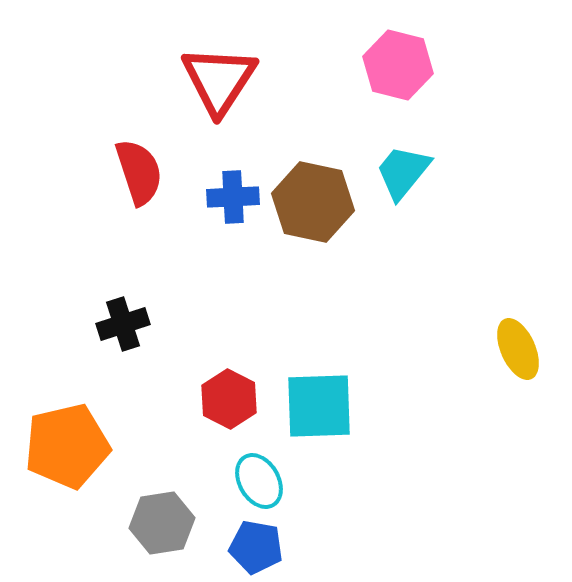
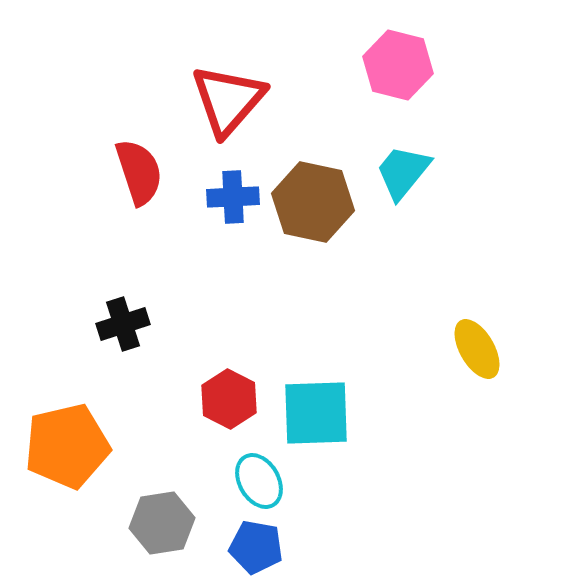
red triangle: moved 9 px right, 20 px down; rotated 8 degrees clockwise
yellow ellipse: moved 41 px left; rotated 6 degrees counterclockwise
cyan square: moved 3 px left, 7 px down
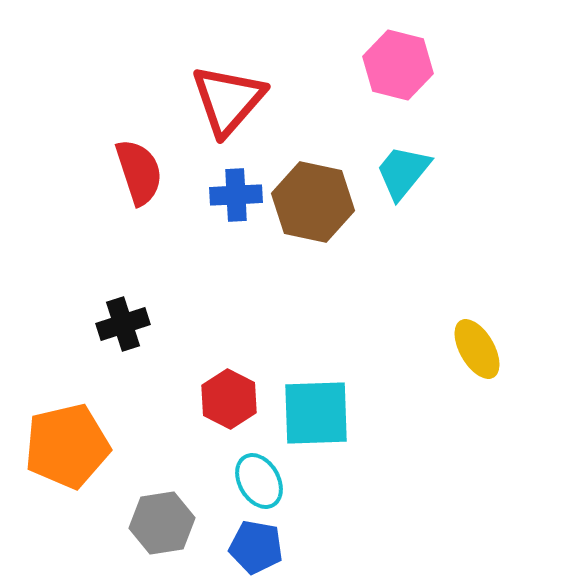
blue cross: moved 3 px right, 2 px up
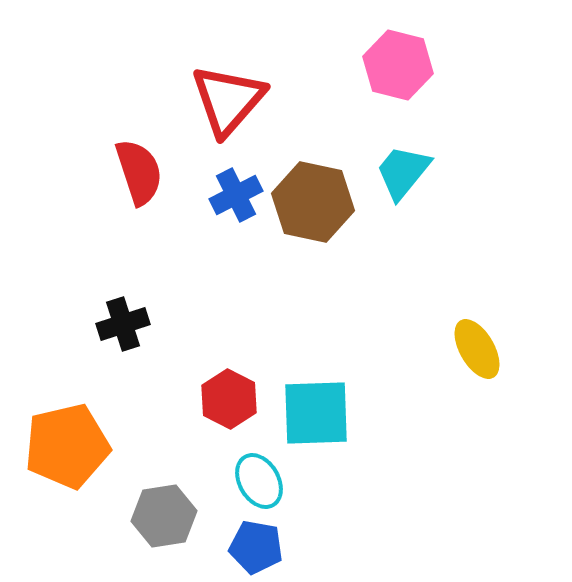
blue cross: rotated 24 degrees counterclockwise
gray hexagon: moved 2 px right, 7 px up
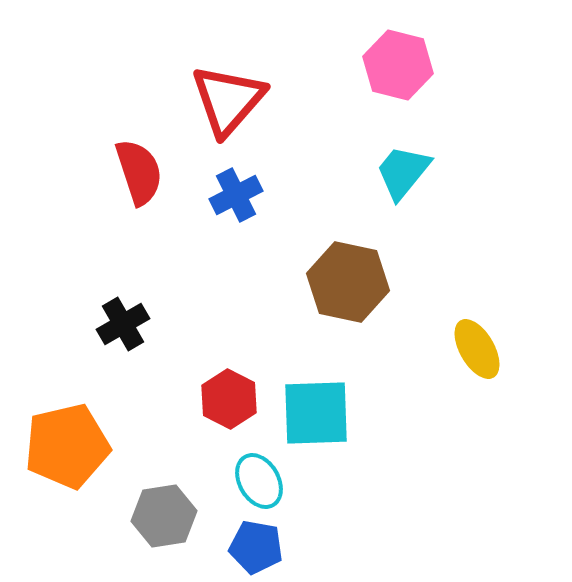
brown hexagon: moved 35 px right, 80 px down
black cross: rotated 12 degrees counterclockwise
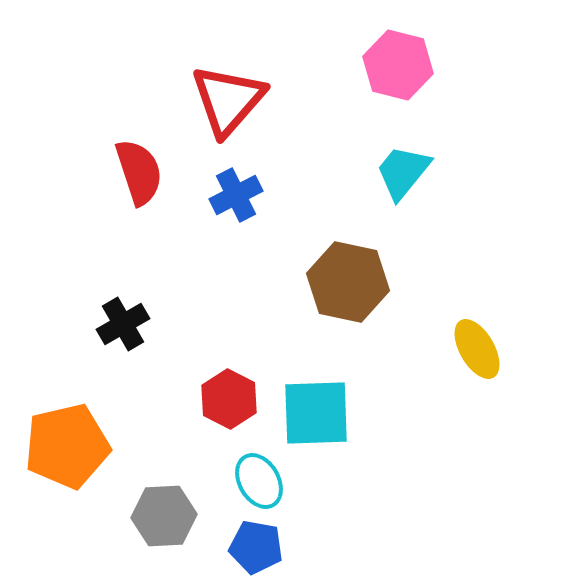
gray hexagon: rotated 6 degrees clockwise
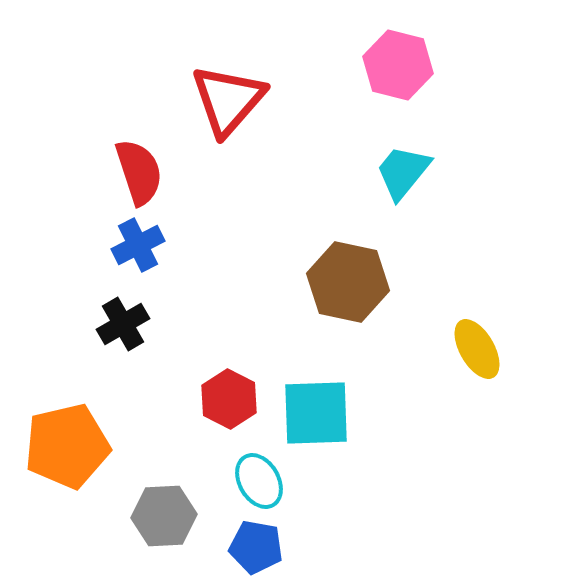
blue cross: moved 98 px left, 50 px down
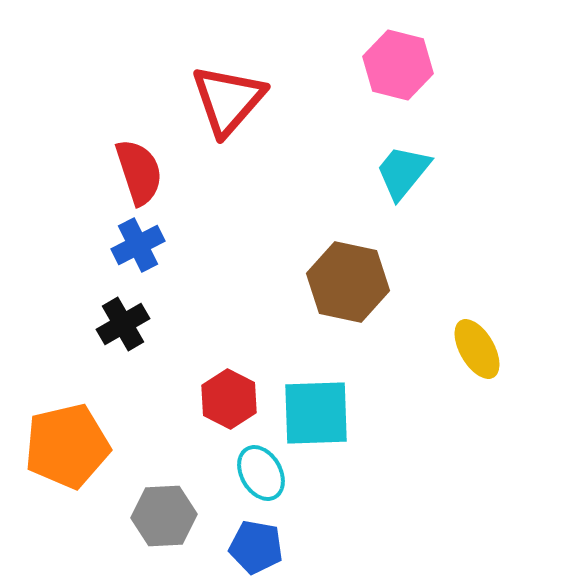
cyan ellipse: moved 2 px right, 8 px up
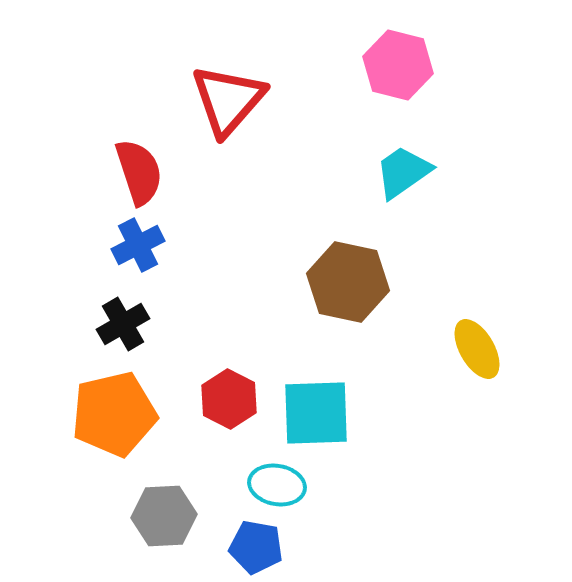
cyan trapezoid: rotated 16 degrees clockwise
orange pentagon: moved 47 px right, 32 px up
cyan ellipse: moved 16 px right, 12 px down; rotated 50 degrees counterclockwise
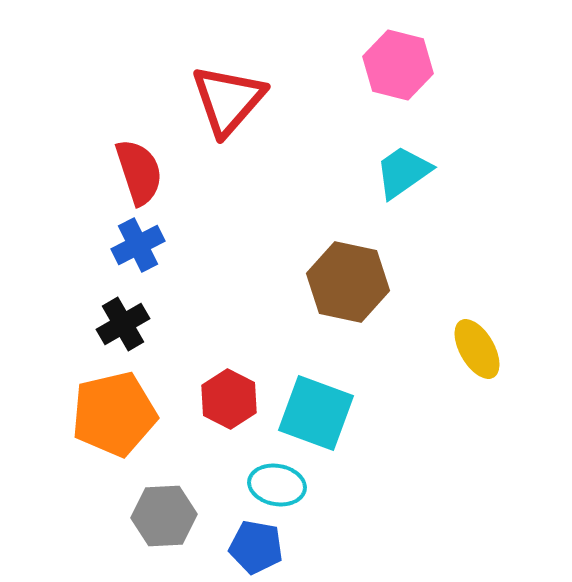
cyan square: rotated 22 degrees clockwise
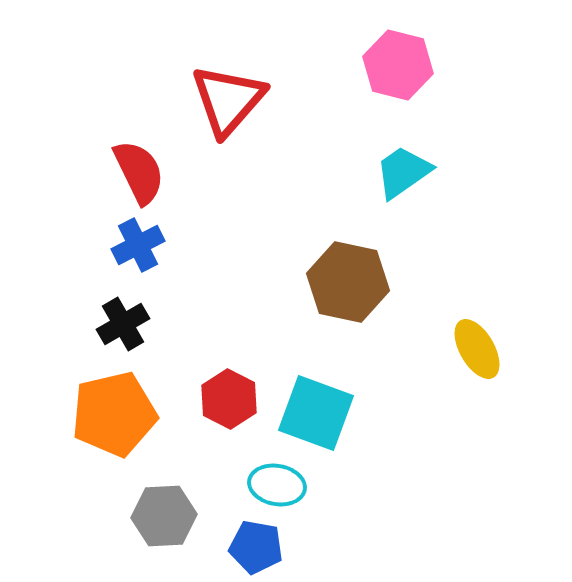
red semicircle: rotated 8 degrees counterclockwise
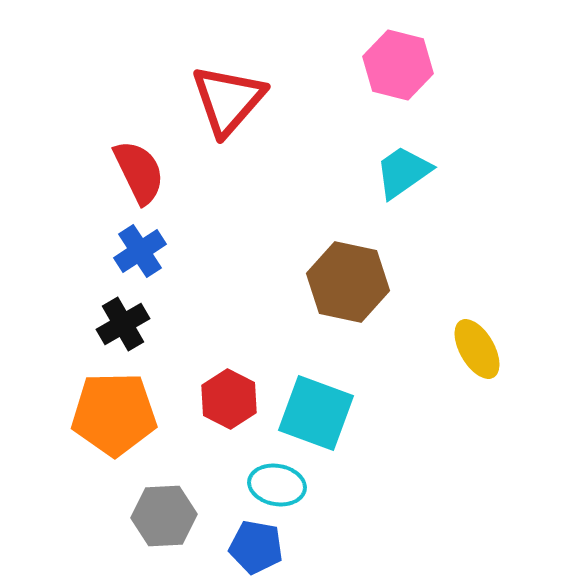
blue cross: moved 2 px right, 6 px down; rotated 6 degrees counterclockwise
orange pentagon: rotated 12 degrees clockwise
